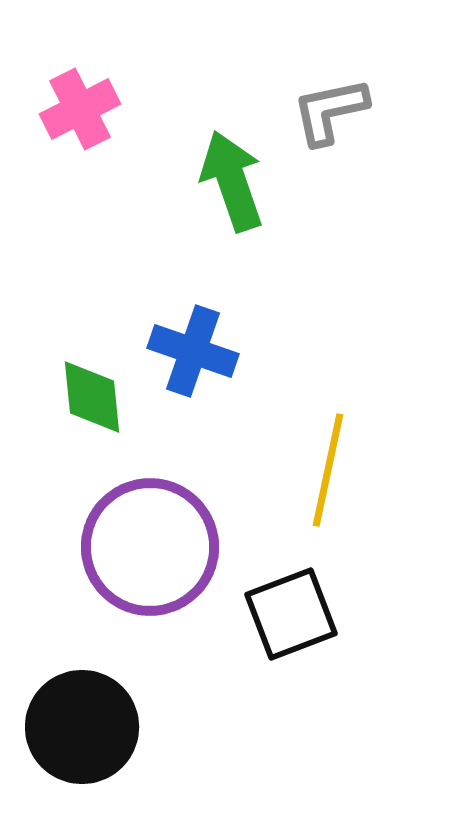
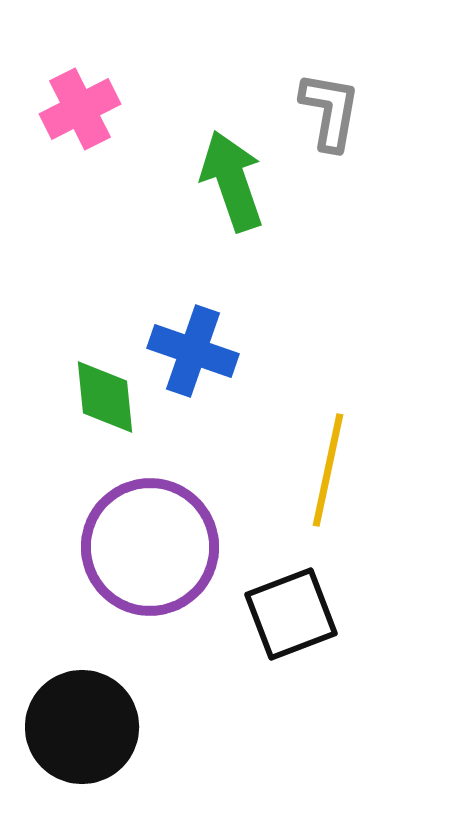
gray L-shape: rotated 112 degrees clockwise
green diamond: moved 13 px right
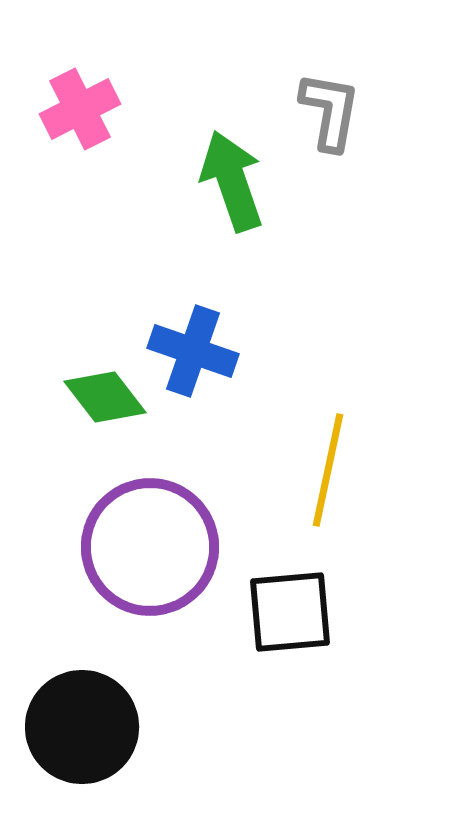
green diamond: rotated 32 degrees counterclockwise
black square: moved 1 px left, 2 px up; rotated 16 degrees clockwise
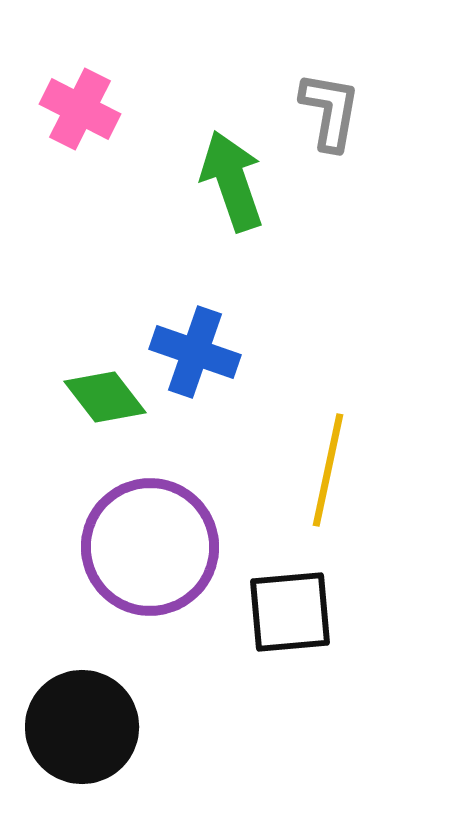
pink cross: rotated 36 degrees counterclockwise
blue cross: moved 2 px right, 1 px down
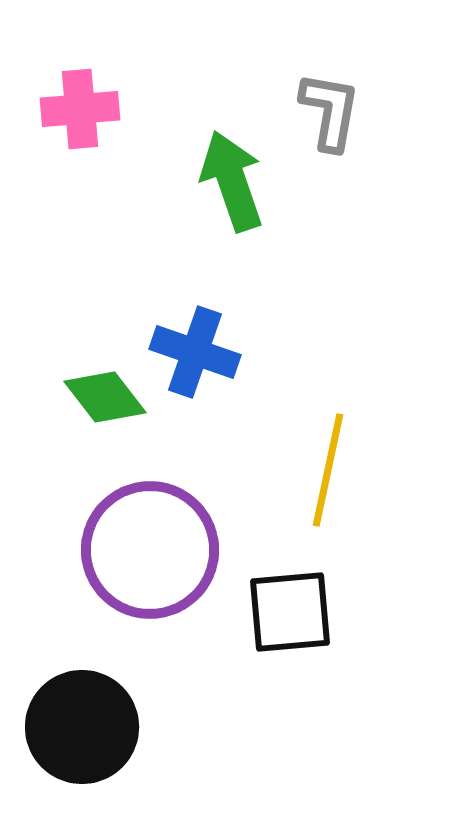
pink cross: rotated 32 degrees counterclockwise
purple circle: moved 3 px down
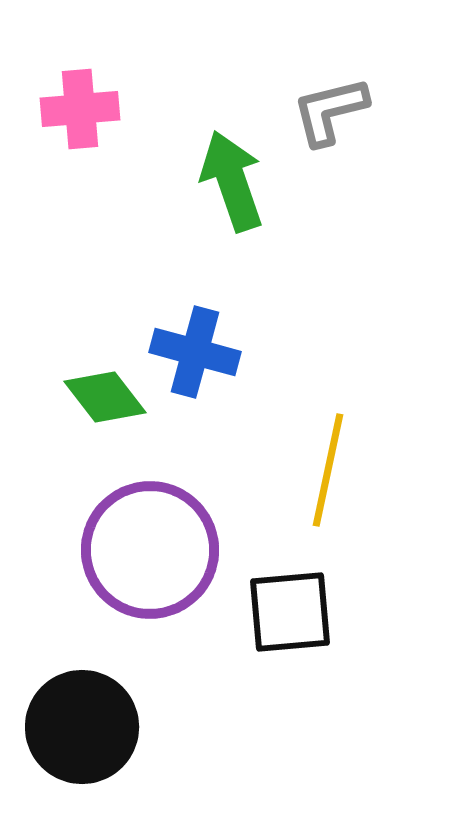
gray L-shape: rotated 114 degrees counterclockwise
blue cross: rotated 4 degrees counterclockwise
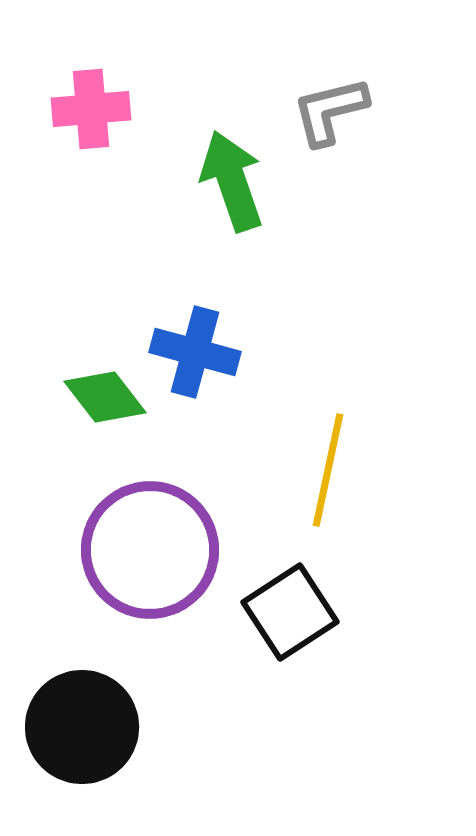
pink cross: moved 11 px right
black square: rotated 28 degrees counterclockwise
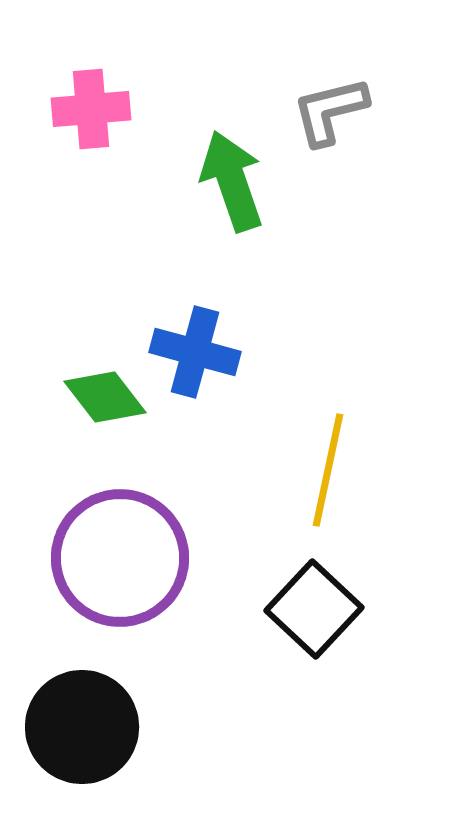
purple circle: moved 30 px left, 8 px down
black square: moved 24 px right, 3 px up; rotated 14 degrees counterclockwise
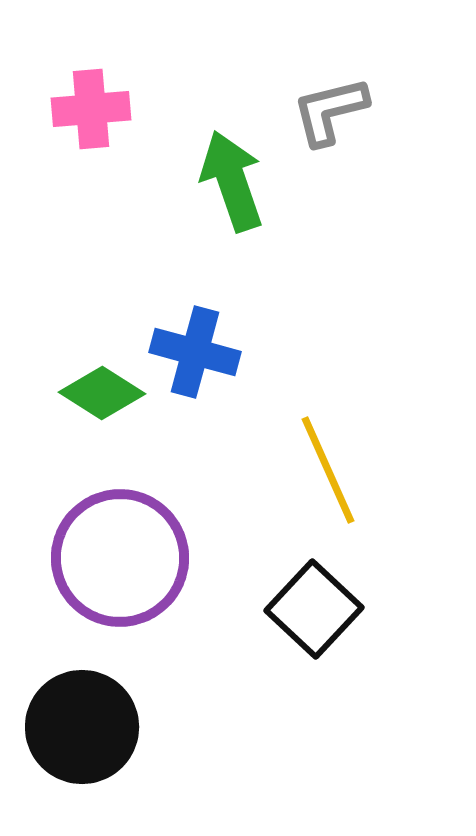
green diamond: moved 3 px left, 4 px up; rotated 20 degrees counterclockwise
yellow line: rotated 36 degrees counterclockwise
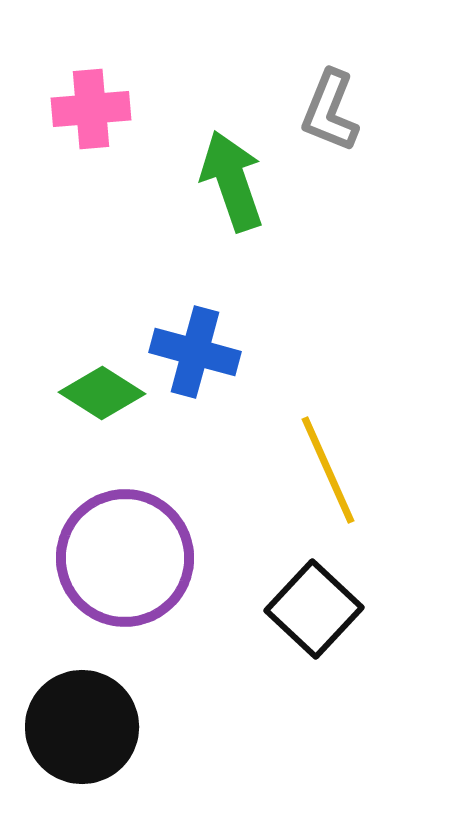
gray L-shape: rotated 54 degrees counterclockwise
purple circle: moved 5 px right
